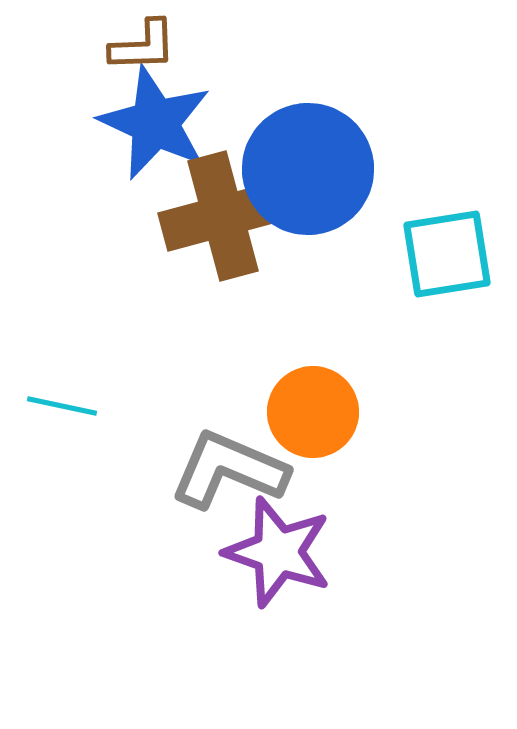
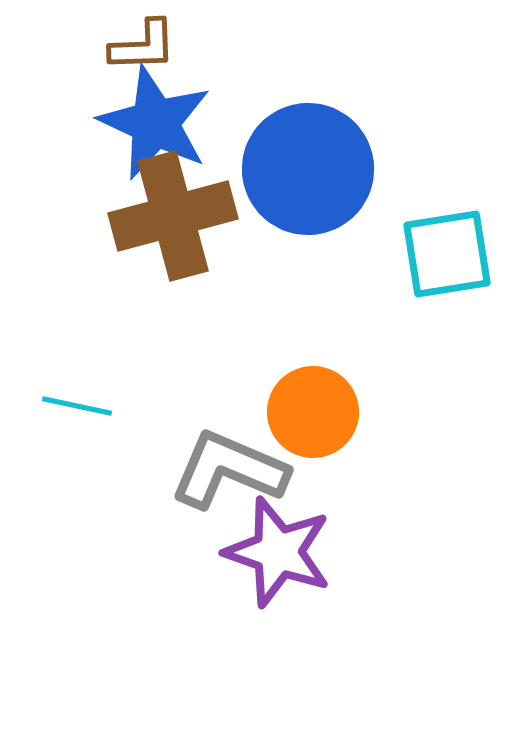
brown cross: moved 50 px left
cyan line: moved 15 px right
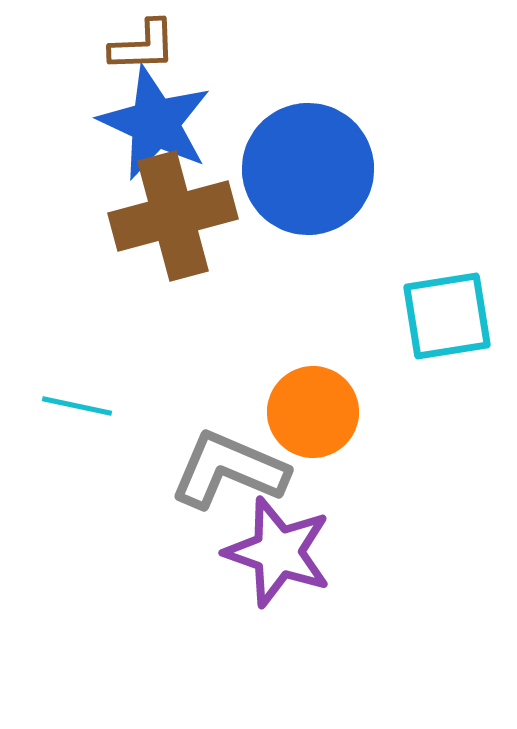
cyan square: moved 62 px down
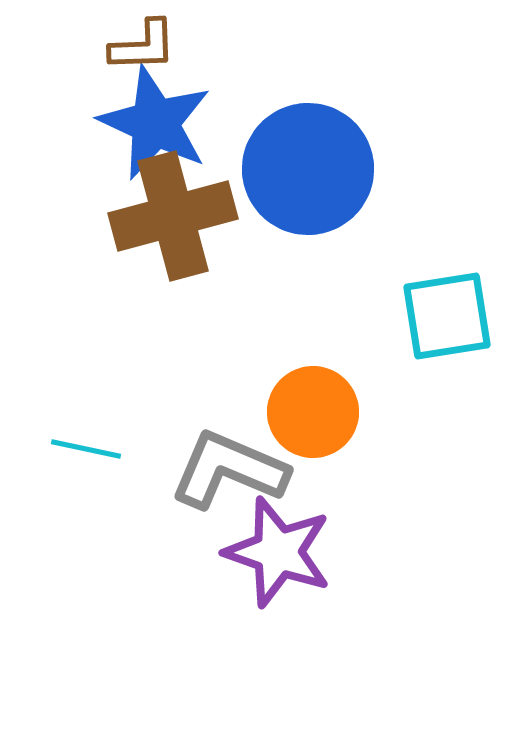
cyan line: moved 9 px right, 43 px down
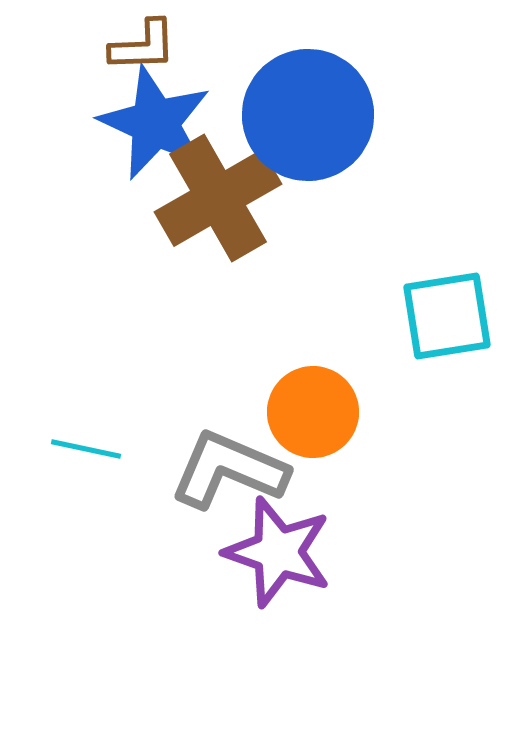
blue circle: moved 54 px up
brown cross: moved 45 px right, 18 px up; rotated 15 degrees counterclockwise
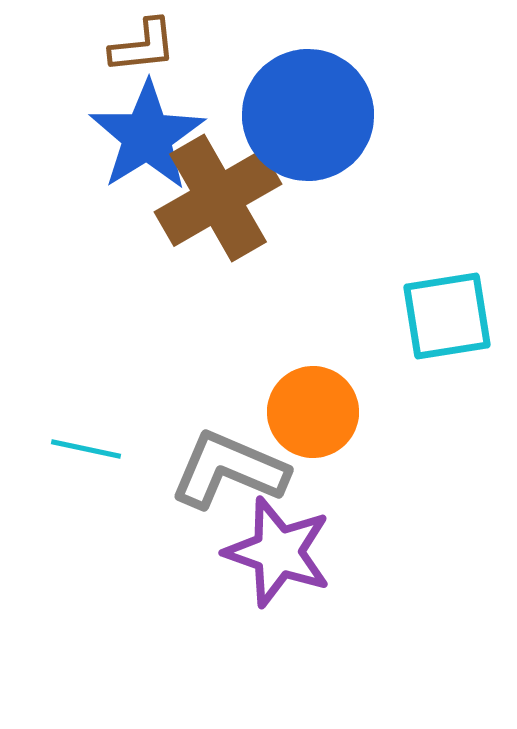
brown L-shape: rotated 4 degrees counterclockwise
blue star: moved 8 px left, 13 px down; rotated 15 degrees clockwise
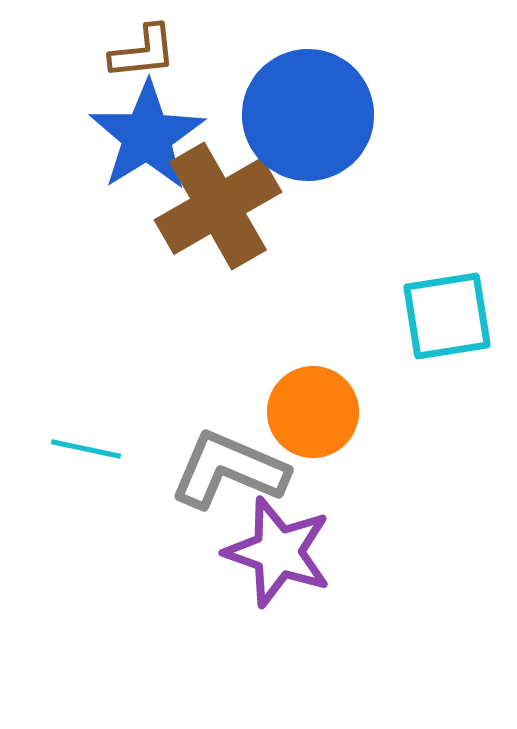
brown L-shape: moved 6 px down
brown cross: moved 8 px down
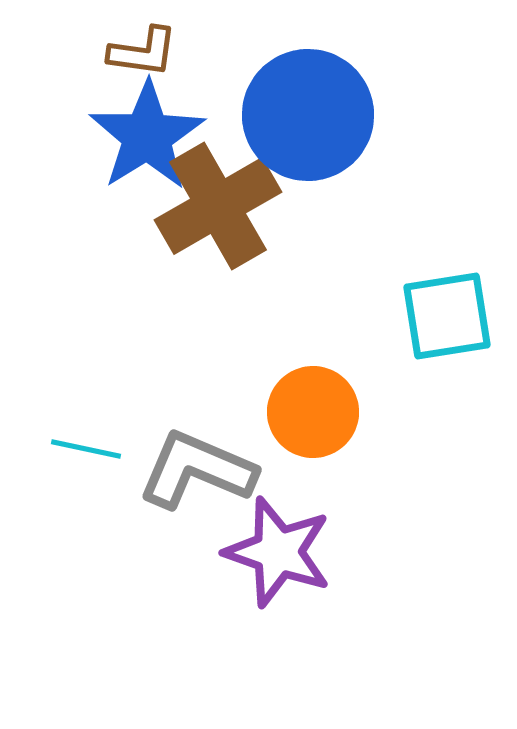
brown L-shape: rotated 14 degrees clockwise
gray L-shape: moved 32 px left
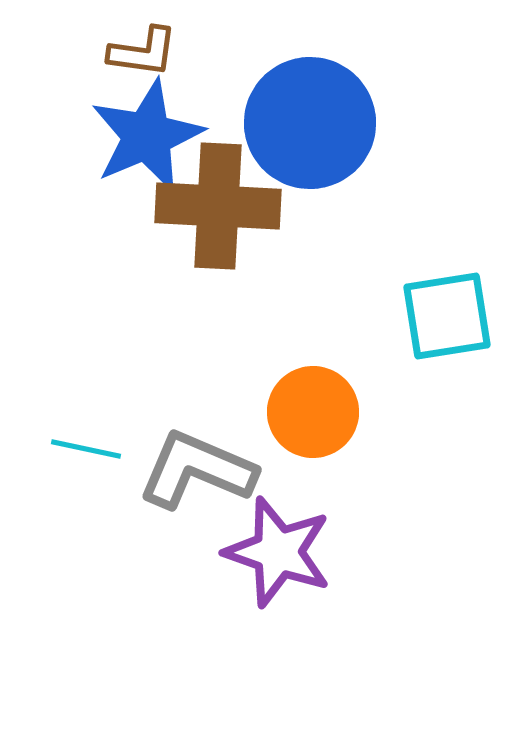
blue circle: moved 2 px right, 8 px down
blue star: rotated 9 degrees clockwise
brown cross: rotated 33 degrees clockwise
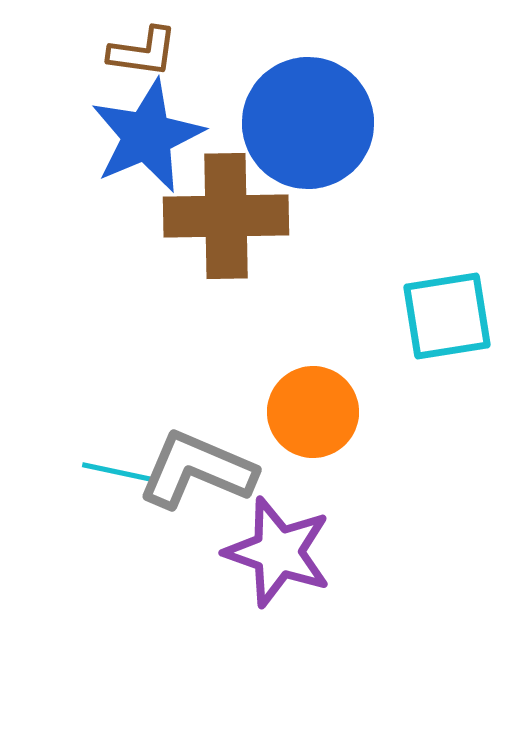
blue circle: moved 2 px left
brown cross: moved 8 px right, 10 px down; rotated 4 degrees counterclockwise
cyan line: moved 31 px right, 23 px down
